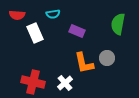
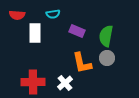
green semicircle: moved 12 px left, 12 px down
white rectangle: rotated 24 degrees clockwise
orange L-shape: moved 2 px left
red cross: rotated 15 degrees counterclockwise
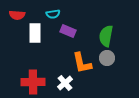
purple rectangle: moved 9 px left
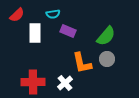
red semicircle: rotated 49 degrees counterclockwise
green semicircle: rotated 150 degrees counterclockwise
gray circle: moved 1 px down
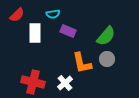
red cross: rotated 15 degrees clockwise
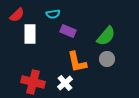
white rectangle: moved 5 px left, 1 px down
orange L-shape: moved 5 px left, 1 px up
